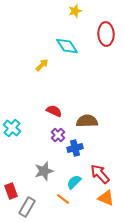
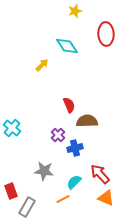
red semicircle: moved 15 px right, 6 px up; rotated 42 degrees clockwise
gray star: rotated 24 degrees clockwise
orange line: rotated 64 degrees counterclockwise
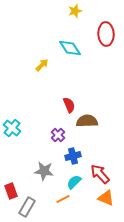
cyan diamond: moved 3 px right, 2 px down
blue cross: moved 2 px left, 8 px down
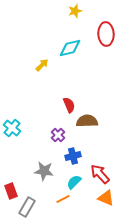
cyan diamond: rotated 70 degrees counterclockwise
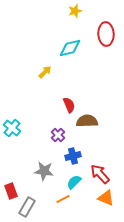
yellow arrow: moved 3 px right, 7 px down
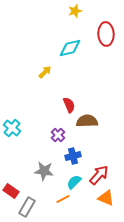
red arrow: moved 1 px left, 1 px down; rotated 85 degrees clockwise
red rectangle: rotated 35 degrees counterclockwise
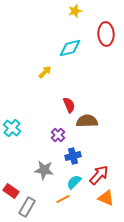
gray star: moved 1 px up
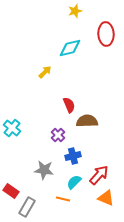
orange line: rotated 40 degrees clockwise
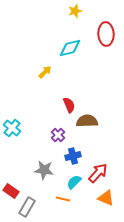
red arrow: moved 1 px left, 2 px up
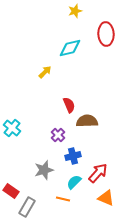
gray star: rotated 24 degrees counterclockwise
